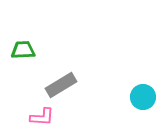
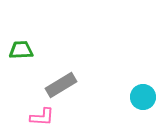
green trapezoid: moved 2 px left
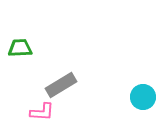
green trapezoid: moved 1 px left, 2 px up
pink L-shape: moved 5 px up
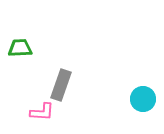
gray rectangle: rotated 40 degrees counterclockwise
cyan circle: moved 2 px down
